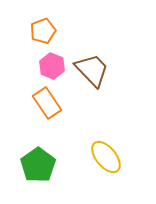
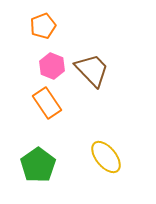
orange pentagon: moved 5 px up
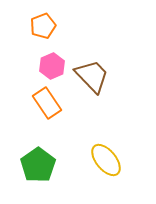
pink hexagon: rotated 15 degrees clockwise
brown trapezoid: moved 6 px down
yellow ellipse: moved 3 px down
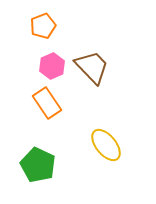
brown trapezoid: moved 9 px up
yellow ellipse: moved 15 px up
green pentagon: rotated 12 degrees counterclockwise
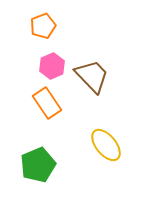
brown trapezoid: moved 9 px down
green pentagon: rotated 24 degrees clockwise
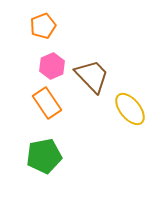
yellow ellipse: moved 24 px right, 36 px up
green pentagon: moved 6 px right, 9 px up; rotated 12 degrees clockwise
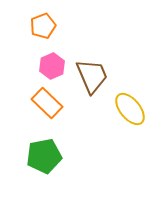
brown trapezoid: rotated 21 degrees clockwise
orange rectangle: rotated 12 degrees counterclockwise
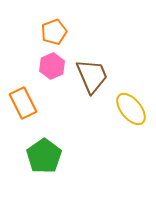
orange pentagon: moved 11 px right, 6 px down
orange rectangle: moved 24 px left; rotated 20 degrees clockwise
yellow ellipse: moved 1 px right
green pentagon: rotated 24 degrees counterclockwise
